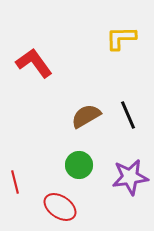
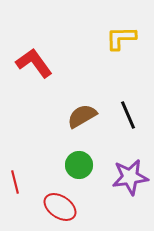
brown semicircle: moved 4 px left
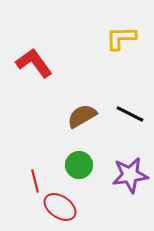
black line: moved 2 px right, 1 px up; rotated 40 degrees counterclockwise
purple star: moved 2 px up
red line: moved 20 px right, 1 px up
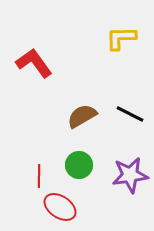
red line: moved 4 px right, 5 px up; rotated 15 degrees clockwise
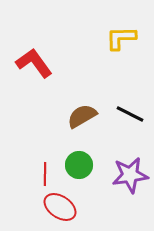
red line: moved 6 px right, 2 px up
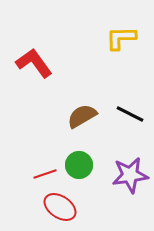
red line: rotated 70 degrees clockwise
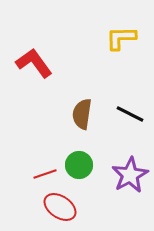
brown semicircle: moved 2 px up; rotated 52 degrees counterclockwise
purple star: rotated 21 degrees counterclockwise
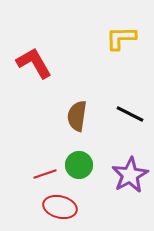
red L-shape: rotated 6 degrees clockwise
brown semicircle: moved 5 px left, 2 px down
red ellipse: rotated 20 degrees counterclockwise
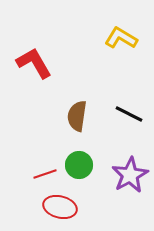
yellow L-shape: rotated 32 degrees clockwise
black line: moved 1 px left
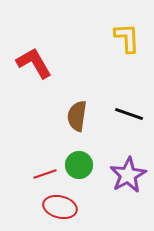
yellow L-shape: moved 6 px right; rotated 56 degrees clockwise
black line: rotated 8 degrees counterclockwise
purple star: moved 2 px left
